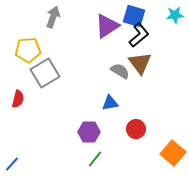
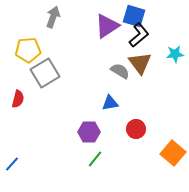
cyan star: moved 39 px down
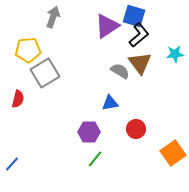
orange square: rotated 15 degrees clockwise
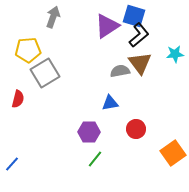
gray semicircle: rotated 42 degrees counterclockwise
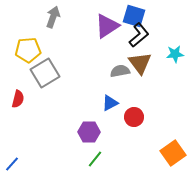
blue triangle: rotated 18 degrees counterclockwise
red circle: moved 2 px left, 12 px up
